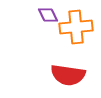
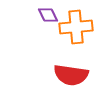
red semicircle: moved 3 px right
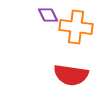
orange cross: rotated 12 degrees clockwise
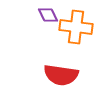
red semicircle: moved 10 px left
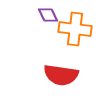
orange cross: moved 1 px left, 2 px down
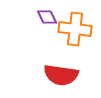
purple diamond: moved 1 px left, 2 px down
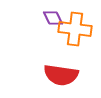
purple diamond: moved 6 px right, 1 px down
